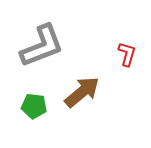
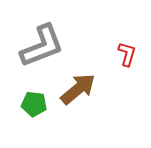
brown arrow: moved 4 px left, 3 px up
green pentagon: moved 2 px up
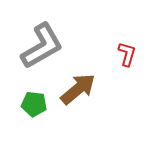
gray L-shape: rotated 9 degrees counterclockwise
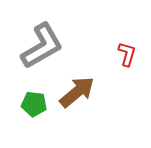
brown arrow: moved 1 px left, 3 px down
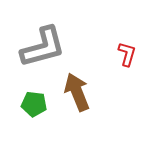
gray L-shape: moved 1 px right, 1 px down; rotated 15 degrees clockwise
brown arrow: rotated 72 degrees counterclockwise
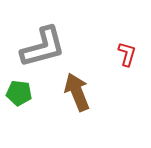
green pentagon: moved 15 px left, 11 px up
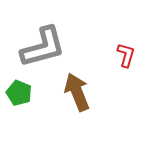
red L-shape: moved 1 px left, 1 px down
green pentagon: rotated 15 degrees clockwise
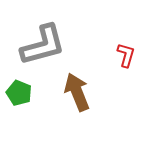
gray L-shape: moved 2 px up
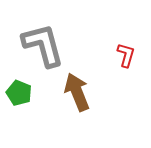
gray L-shape: rotated 90 degrees counterclockwise
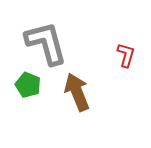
gray L-shape: moved 3 px right, 2 px up
green pentagon: moved 9 px right, 8 px up
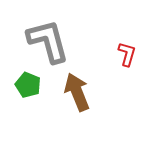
gray L-shape: moved 2 px right, 2 px up
red L-shape: moved 1 px right, 1 px up
